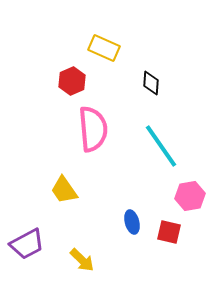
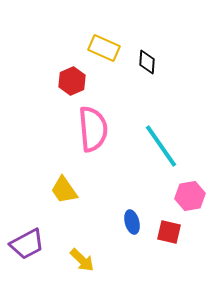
black diamond: moved 4 px left, 21 px up
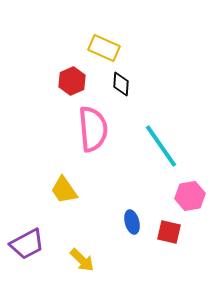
black diamond: moved 26 px left, 22 px down
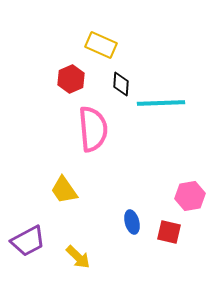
yellow rectangle: moved 3 px left, 3 px up
red hexagon: moved 1 px left, 2 px up
cyan line: moved 43 px up; rotated 57 degrees counterclockwise
purple trapezoid: moved 1 px right, 3 px up
yellow arrow: moved 4 px left, 3 px up
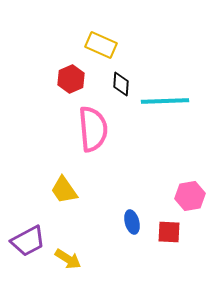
cyan line: moved 4 px right, 2 px up
red square: rotated 10 degrees counterclockwise
yellow arrow: moved 10 px left, 2 px down; rotated 12 degrees counterclockwise
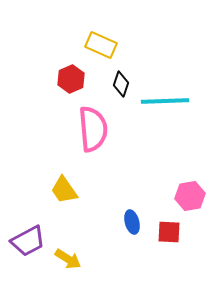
black diamond: rotated 15 degrees clockwise
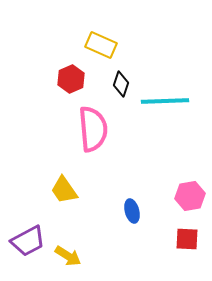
blue ellipse: moved 11 px up
red square: moved 18 px right, 7 px down
yellow arrow: moved 3 px up
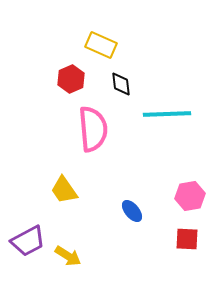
black diamond: rotated 25 degrees counterclockwise
cyan line: moved 2 px right, 13 px down
blue ellipse: rotated 25 degrees counterclockwise
